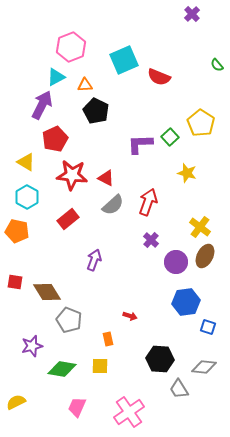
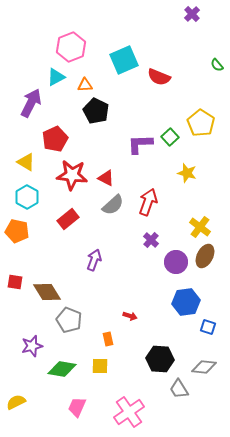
purple arrow at (42, 105): moved 11 px left, 2 px up
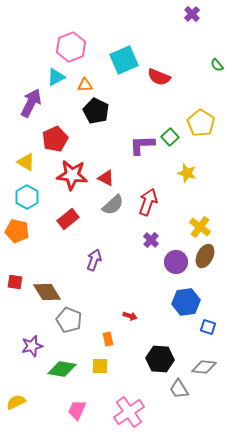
purple L-shape at (140, 144): moved 2 px right, 1 px down
pink trapezoid at (77, 407): moved 3 px down
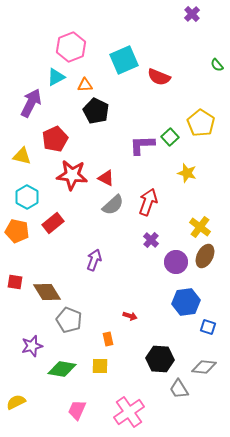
yellow triangle at (26, 162): moved 4 px left, 6 px up; rotated 18 degrees counterclockwise
red rectangle at (68, 219): moved 15 px left, 4 px down
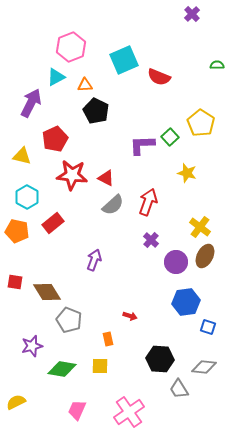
green semicircle at (217, 65): rotated 128 degrees clockwise
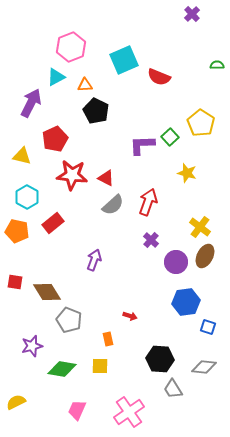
gray trapezoid at (179, 389): moved 6 px left
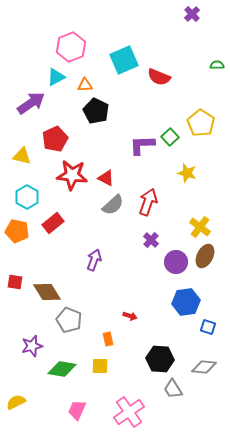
purple arrow at (31, 103): rotated 28 degrees clockwise
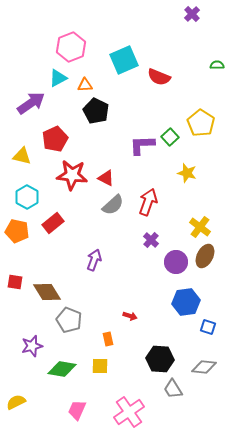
cyan triangle at (56, 77): moved 2 px right, 1 px down
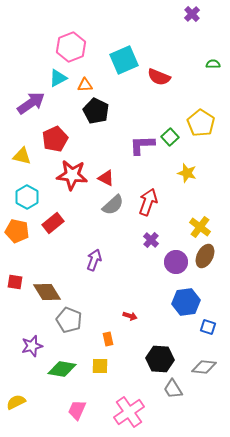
green semicircle at (217, 65): moved 4 px left, 1 px up
